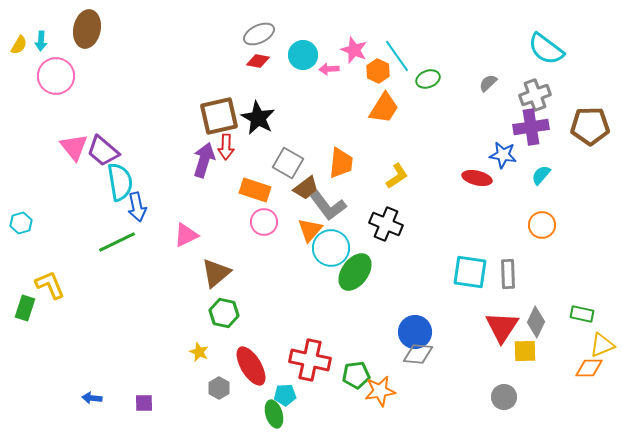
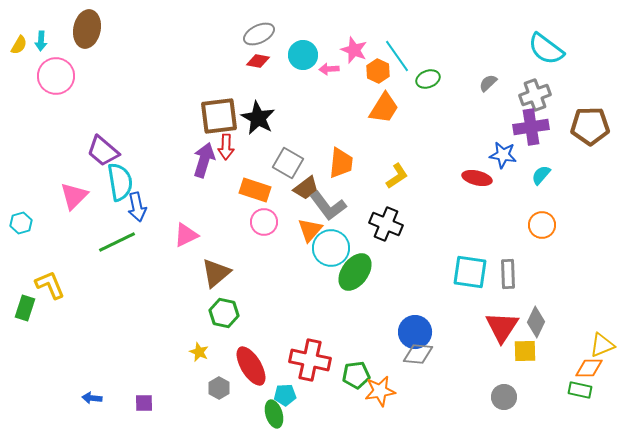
brown square at (219, 116): rotated 6 degrees clockwise
pink triangle at (74, 147): moved 49 px down; rotated 24 degrees clockwise
green rectangle at (582, 314): moved 2 px left, 76 px down
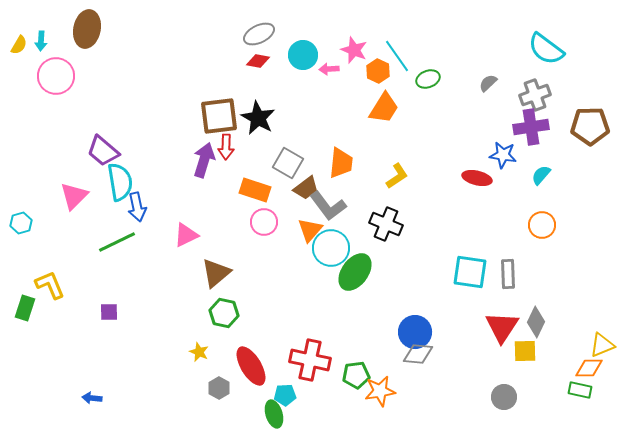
purple square at (144, 403): moved 35 px left, 91 px up
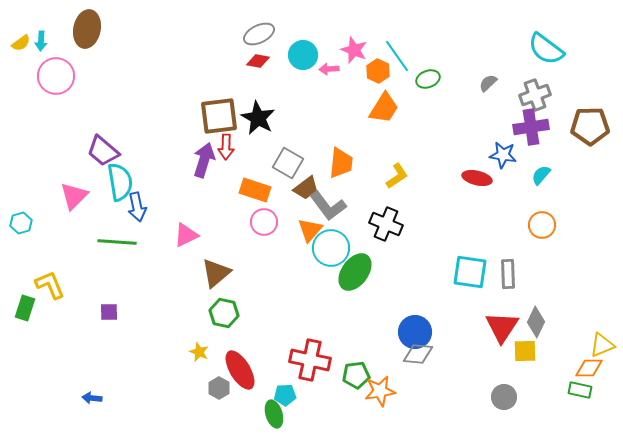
yellow semicircle at (19, 45): moved 2 px right, 2 px up; rotated 24 degrees clockwise
green line at (117, 242): rotated 30 degrees clockwise
red ellipse at (251, 366): moved 11 px left, 4 px down
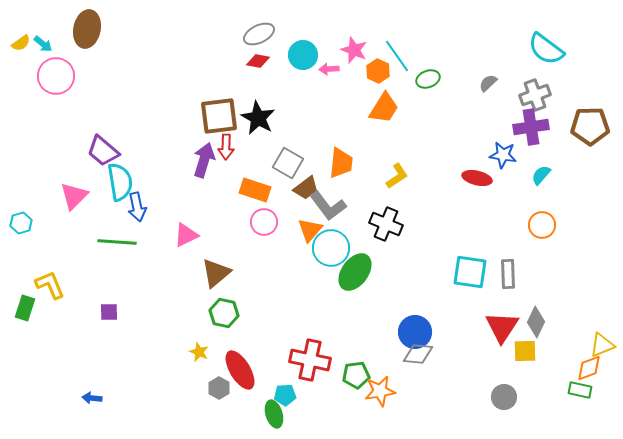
cyan arrow at (41, 41): moved 2 px right, 3 px down; rotated 54 degrees counterclockwise
orange diamond at (589, 368): rotated 20 degrees counterclockwise
